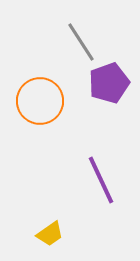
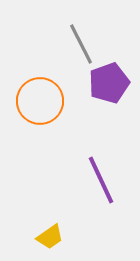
gray line: moved 2 px down; rotated 6 degrees clockwise
yellow trapezoid: moved 3 px down
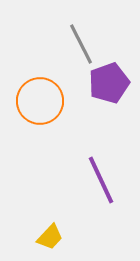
yellow trapezoid: rotated 12 degrees counterclockwise
